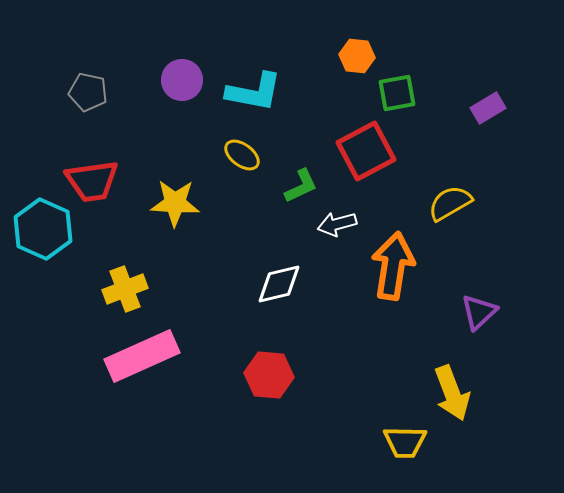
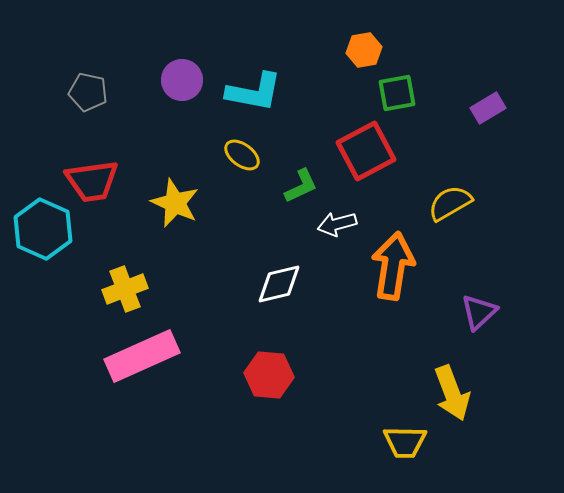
orange hexagon: moved 7 px right, 6 px up; rotated 16 degrees counterclockwise
yellow star: rotated 21 degrees clockwise
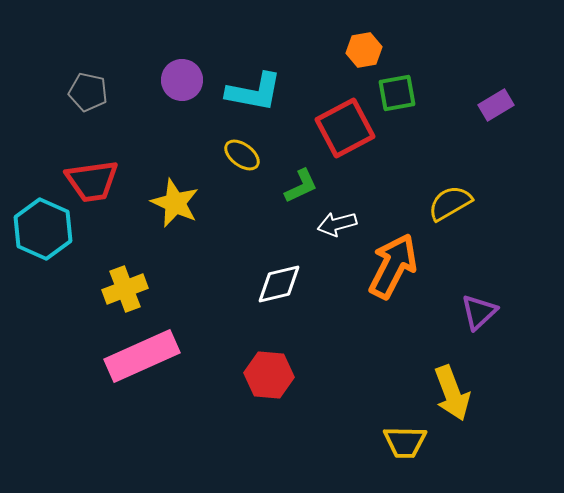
purple rectangle: moved 8 px right, 3 px up
red square: moved 21 px left, 23 px up
orange arrow: rotated 18 degrees clockwise
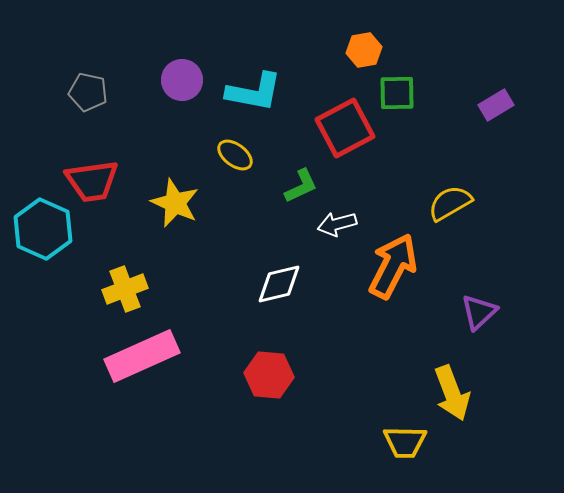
green square: rotated 9 degrees clockwise
yellow ellipse: moved 7 px left
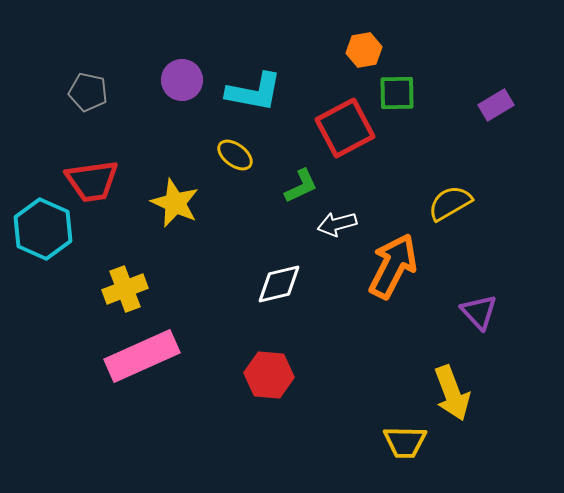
purple triangle: rotated 30 degrees counterclockwise
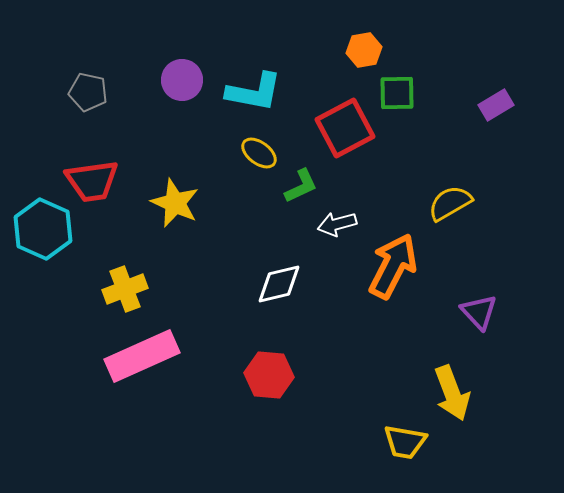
yellow ellipse: moved 24 px right, 2 px up
yellow trapezoid: rotated 9 degrees clockwise
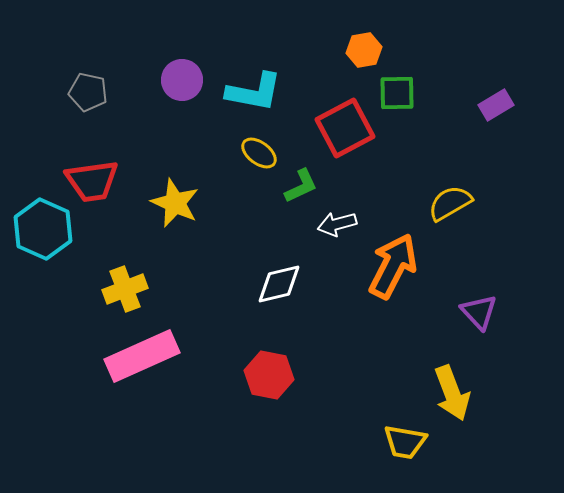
red hexagon: rotated 6 degrees clockwise
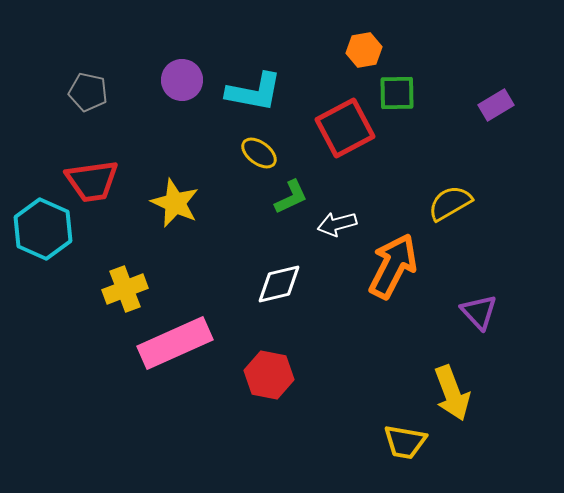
green L-shape: moved 10 px left, 11 px down
pink rectangle: moved 33 px right, 13 px up
